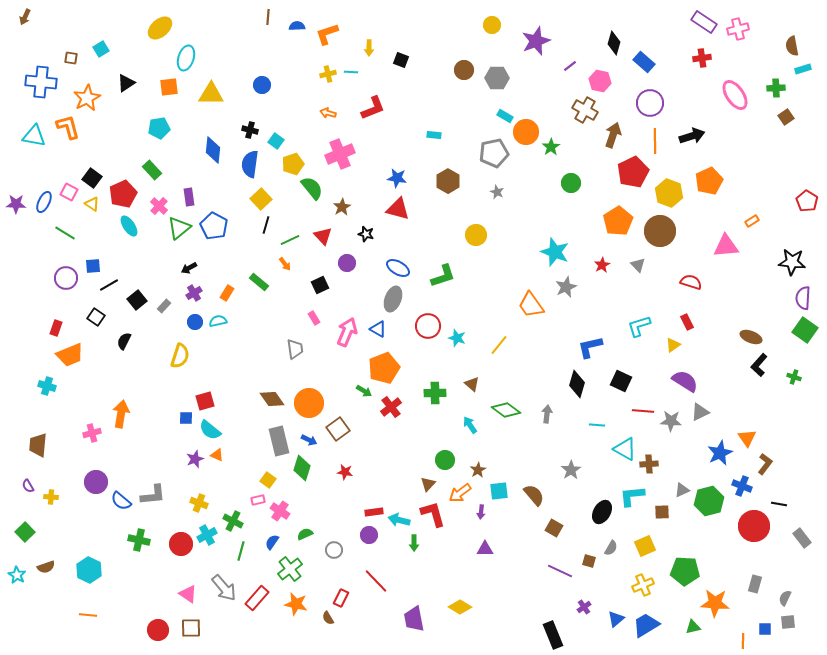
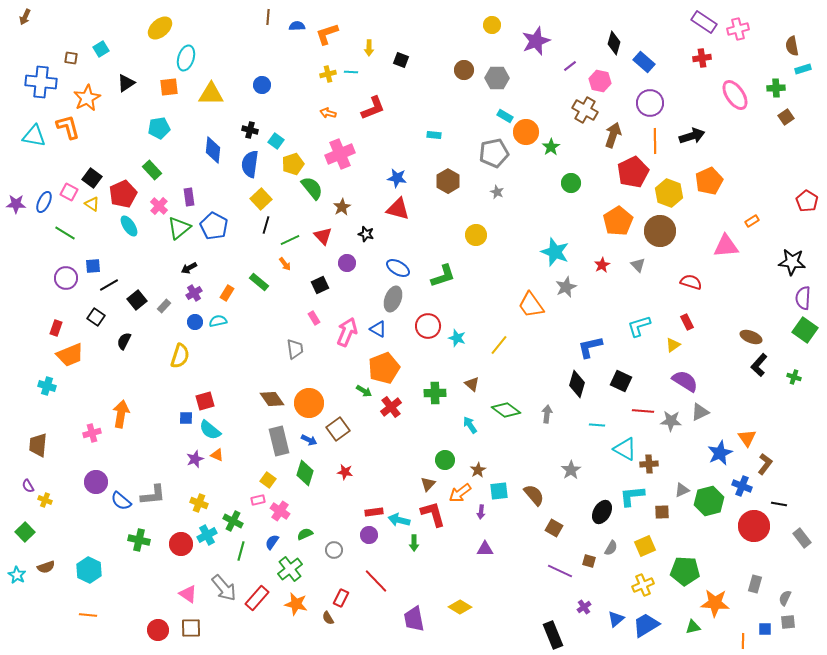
green diamond at (302, 468): moved 3 px right, 5 px down
yellow cross at (51, 497): moved 6 px left, 3 px down; rotated 16 degrees clockwise
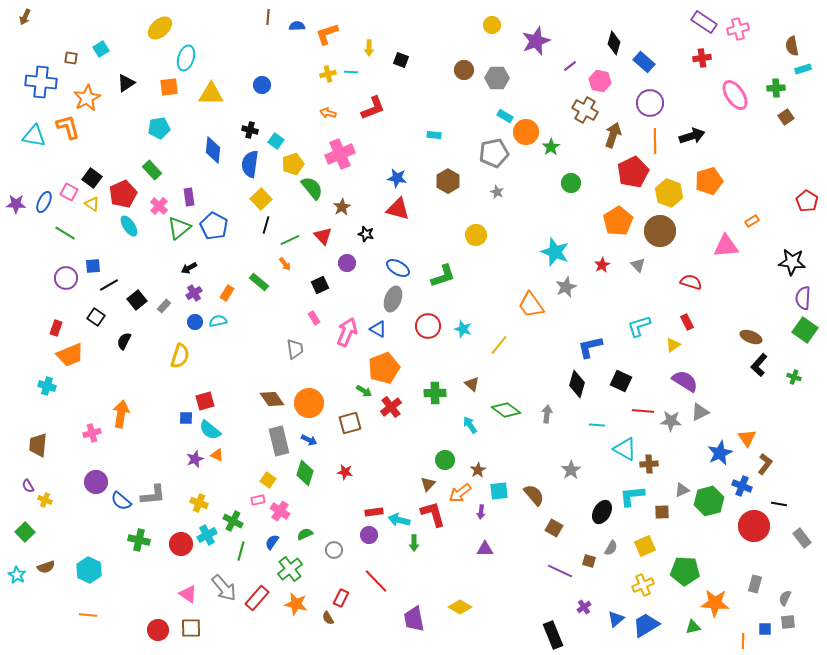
orange pentagon at (709, 181): rotated 8 degrees clockwise
cyan star at (457, 338): moved 6 px right, 9 px up
brown square at (338, 429): moved 12 px right, 6 px up; rotated 20 degrees clockwise
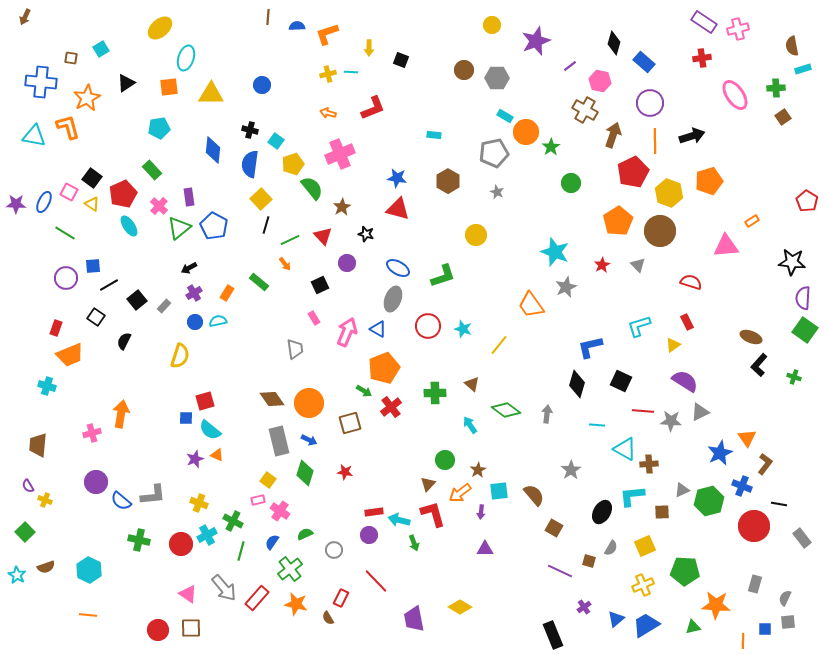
brown square at (786, 117): moved 3 px left
green arrow at (414, 543): rotated 21 degrees counterclockwise
orange star at (715, 603): moved 1 px right, 2 px down
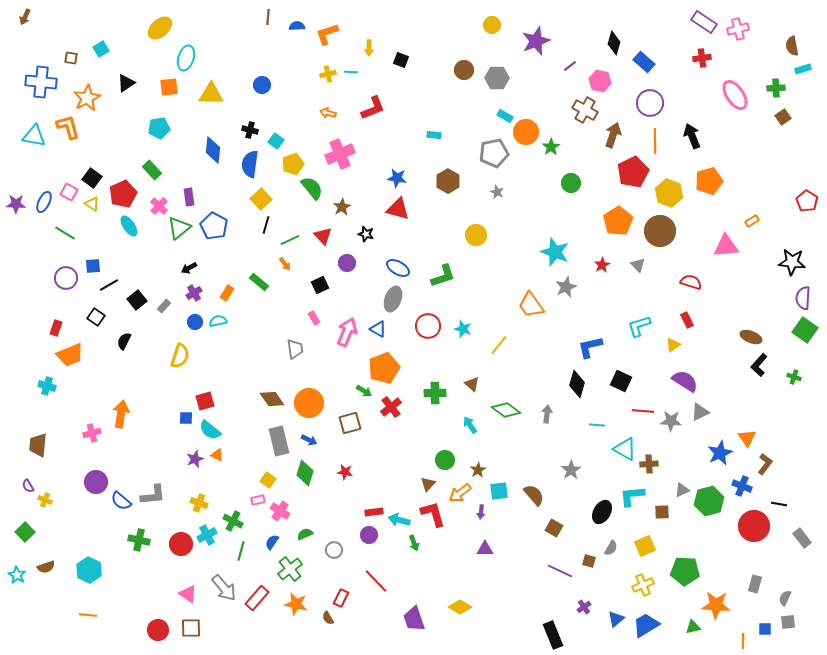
black arrow at (692, 136): rotated 95 degrees counterclockwise
red rectangle at (687, 322): moved 2 px up
purple trapezoid at (414, 619): rotated 8 degrees counterclockwise
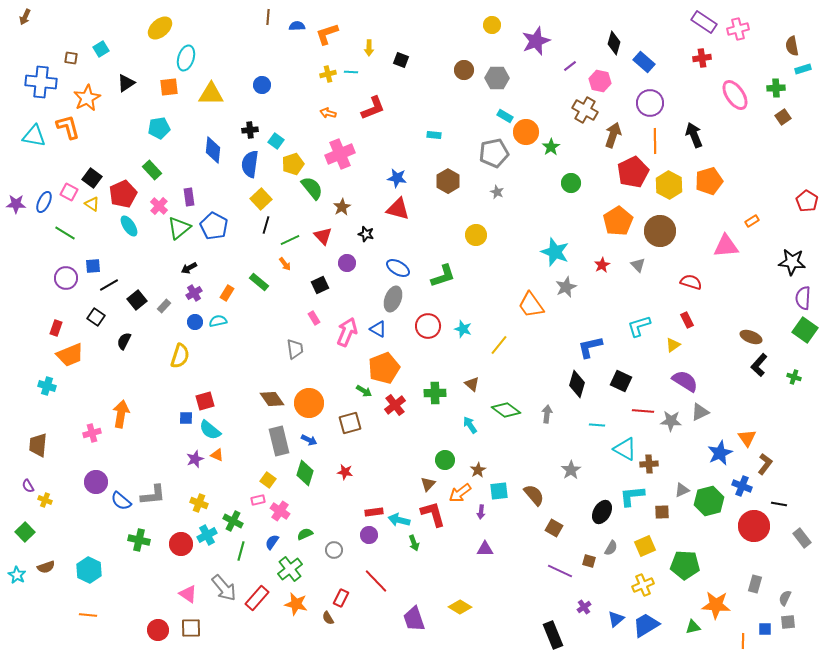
black cross at (250, 130): rotated 21 degrees counterclockwise
black arrow at (692, 136): moved 2 px right, 1 px up
yellow hexagon at (669, 193): moved 8 px up; rotated 8 degrees clockwise
red cross at (391, 407): moved 4 px right, 2 px up
green pentagon at (685, 571): moved 6 px up
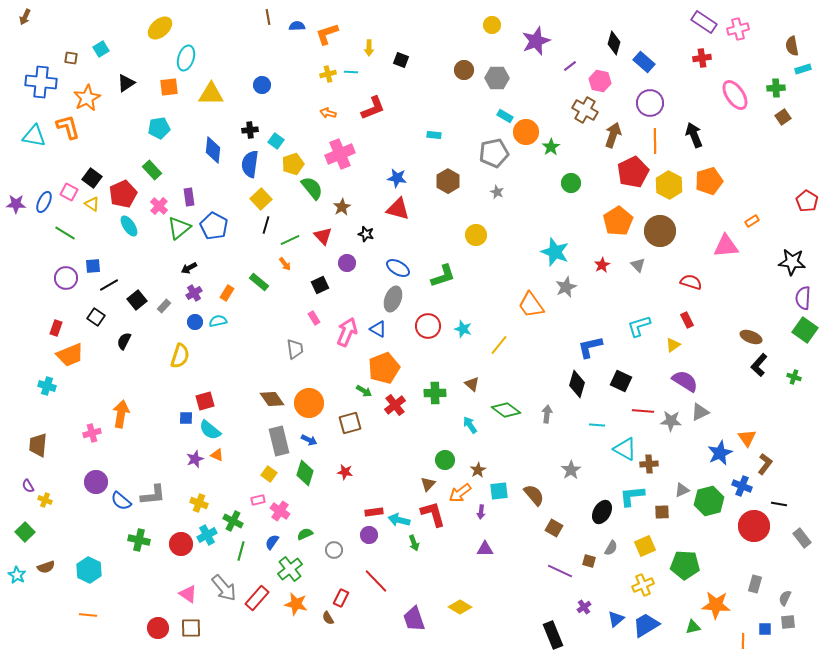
brown line at (268, 17): rotated 14 degrees counterclockwise
yellow square at (268, 480): moved 1 px right, 6 px up
red circle at (158, 630): moved 2 px up
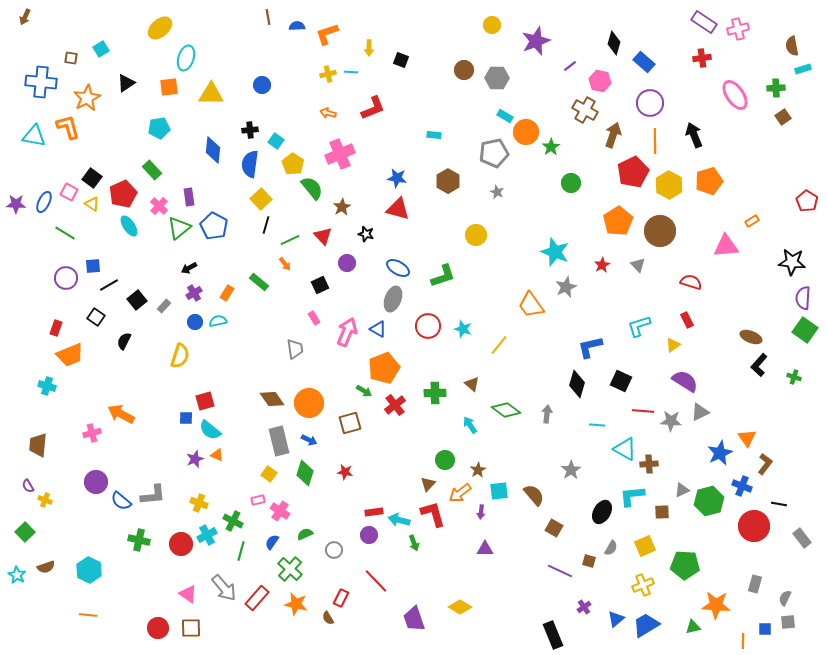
yellow pentagon at (293, 164): rotated 20 degrees counterclockwise
orange arrow at (121, 414): rotated 72 degrees counterclockwise
green cross at (290, 569): rotated 10 degrees counterclockwise
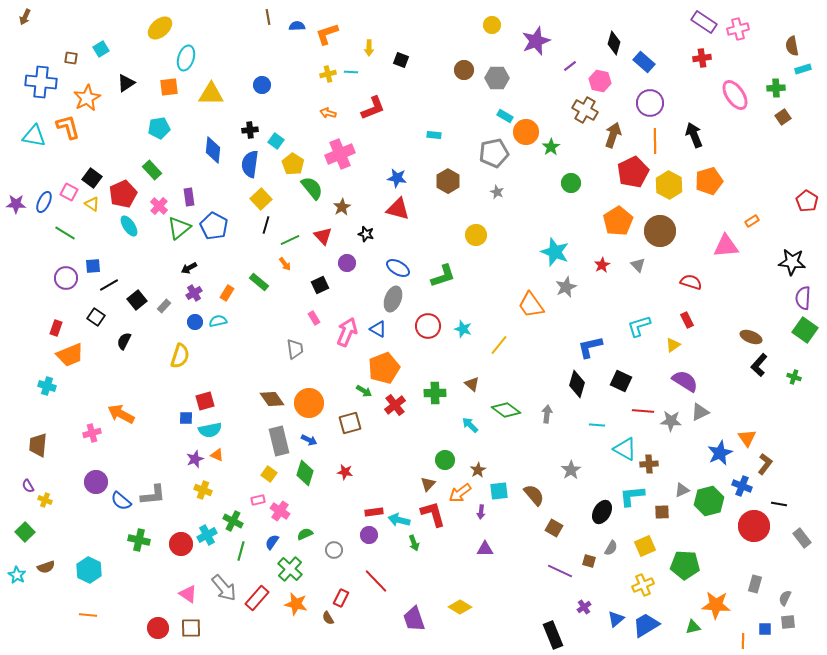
cyan arrow at (470, 425): rotated 12 degrees counterclockwise
cyan semicircle at (210, 430): rotated 50 degrees counterclockwise
yellow cross at (199, 503): moved 4 px right, 13 px up
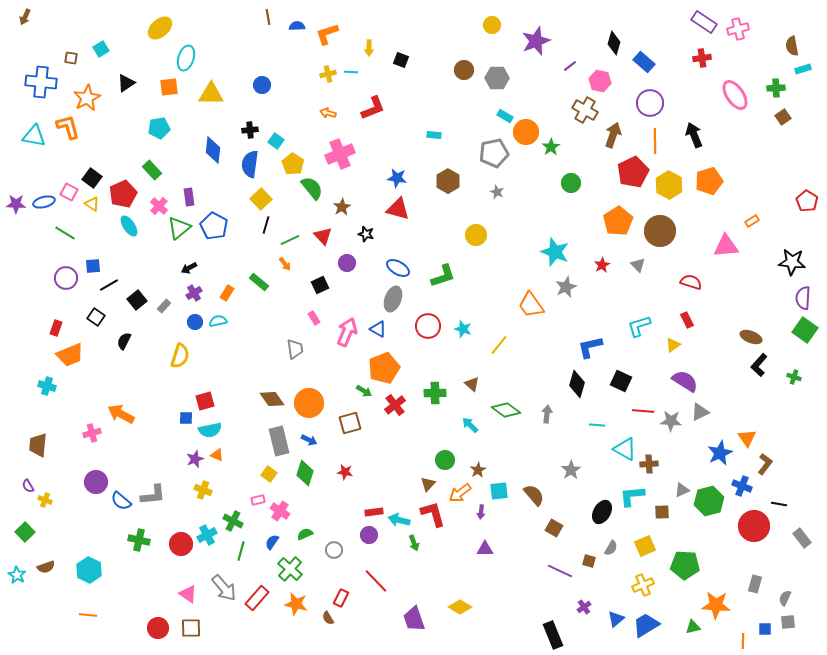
blue ellipse at (44, 202): rotated 50 degrees clockwise
